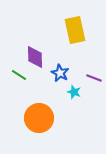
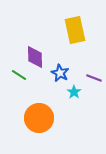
cyan star: rotated 16 degrees clockwise
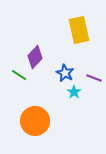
yellow rectangle: moved 4 px right
purple diamond: rotated 45 degrees clockwise
blue star: moved 5 px right
orange circle: moved 4 px left, 3 px down
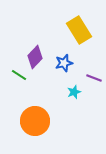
yellow rectangle: rotated 20 degrees counterclockwise
blue star: moved 1 px left, 10 px up; rotated 30 degrees clockwise
cyan star: rotated 16 degrees clockwise
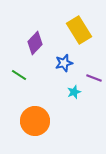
purple diamond: moved 14 px up
